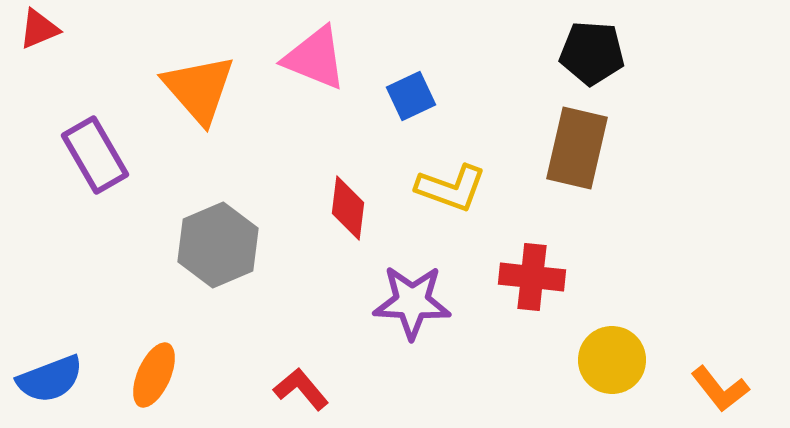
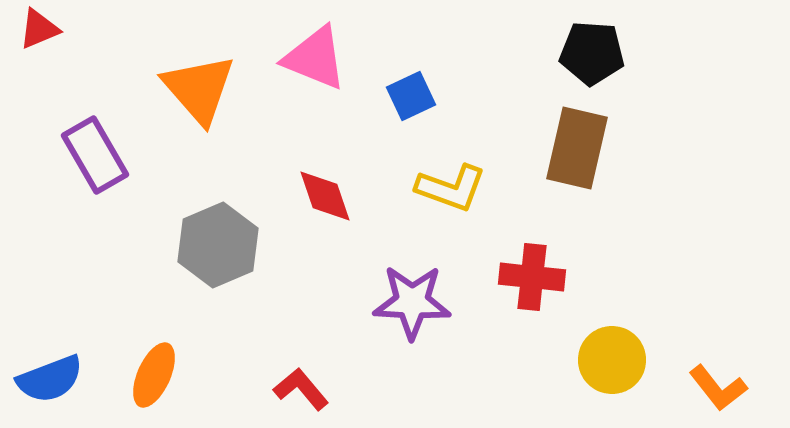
red diamond: moved 23 px left, 12 px up; rotated 26 degrees counterclockwise
orange L-shape: moved 2 px left, 1 px up
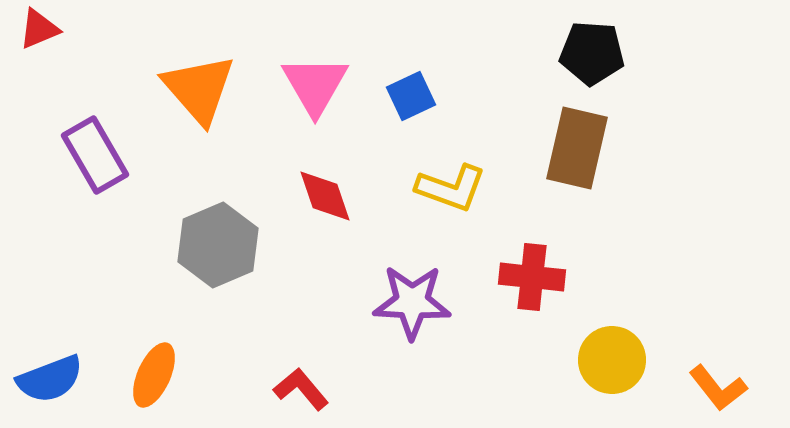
pink triangle: moved 27 px down; rotated 38 degrees clockwise
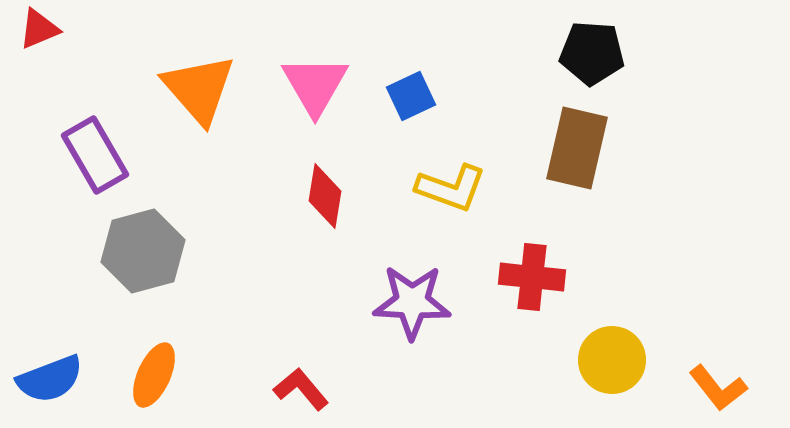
red diamond: rotated 28 degrees clockwise
gray hexagon: moved 75 px left, 6 px down; rotated 8 degrees clockwise
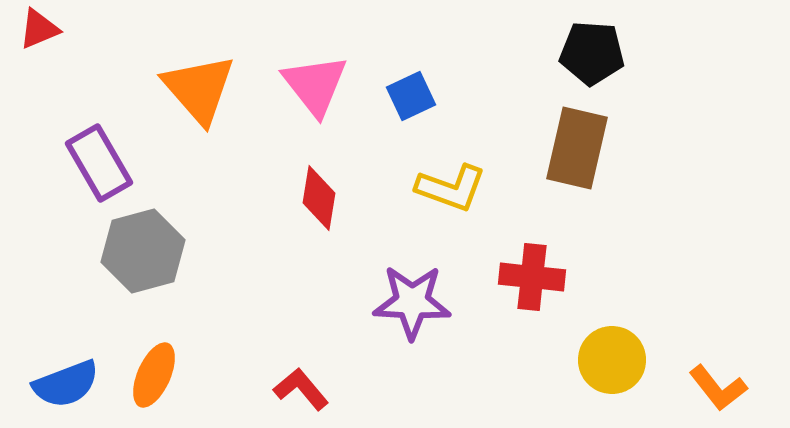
pink triangle: rotated 8 degrees counterclockwise
purple rectangle: moved 4 px right, 8 px down
red diamond: moved 6 px left, 2 px down
blue semicircle: moved 16 px right, 5 px down
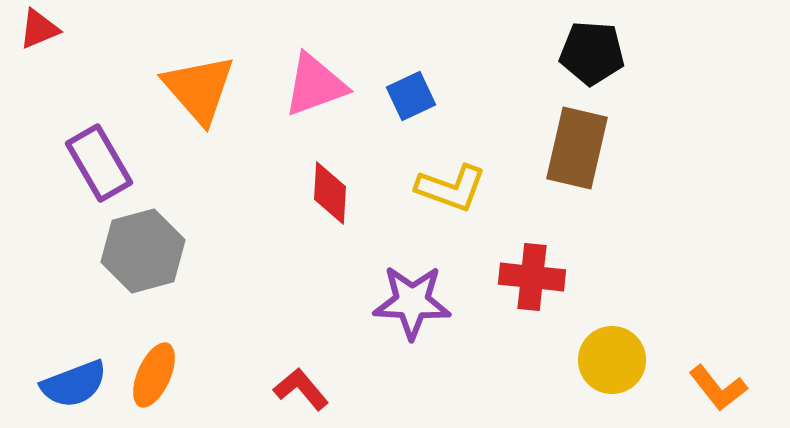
pink triangle: rotated 48 degrees clockwise
red diamond: moved 11 px right, 5 px up; rotated 6 degrees counterclockwise
blue semicircle: moved 8 px right
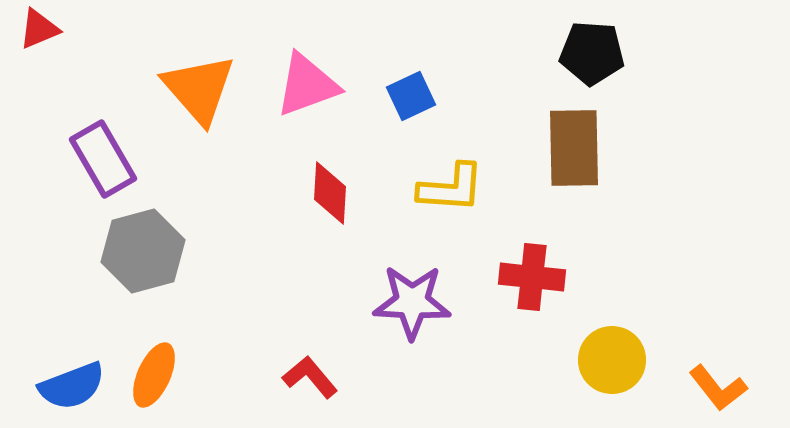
pink triangle: moved 8 px left
brown rectangle: moved 3 px left; rotated 14 degrees counterclockwise
purple rectangle: moved 4 px right, 4 px up
yellow L-shape: rotated 16 degrees counterclockwise
blue semicircle: moved 2 px left, 2 px down
red L-shape: moved 9 px right, 12 px up
